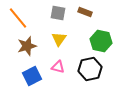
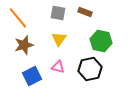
brown star: moved 3 px left, 1 px up
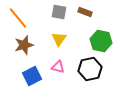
gray square: moved 1 px right, 1 px up
